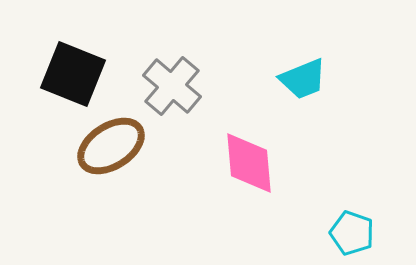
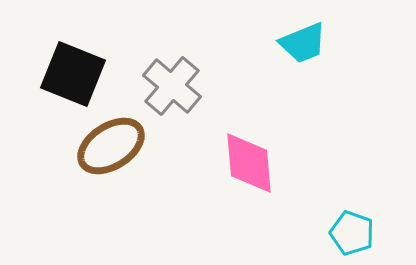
cyan trapezoid: moved 36 px up
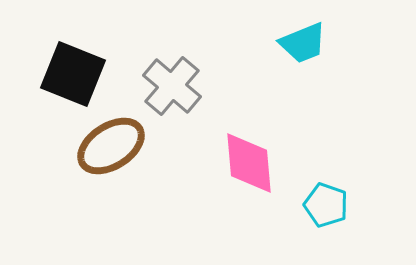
cyan pentagon: moved 26 px left, 28 px up
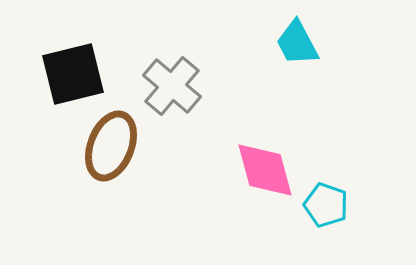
cyan trapezoid: moved 6 px left; rotated 84 degrees clockwise
black square: rotated 36 degrees counterclockwise
brown ellipse: rotated 36 degrees counterclockwise
pink diamond: moved 16 px right, 7 px down; rotated 10 degrees counterclockwise
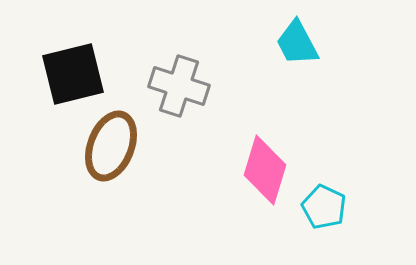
gray cross: moved 7 px right; rotated 22 degrees counterclockwise
pink diamond: rotated 32 degrees clockwise
cyan pentagon: moved 2 px left, 2 px down; rotated 6 degrees clockwise
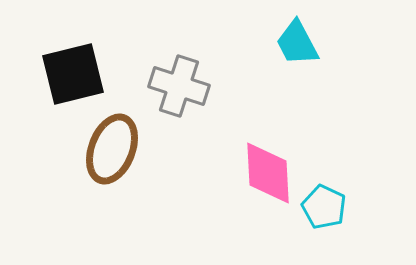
brown ellipse: moved 1 px right, 3 px down
pink diamond: moved 3 px right, 3 px down; rotated 20 degrees counterclockwise
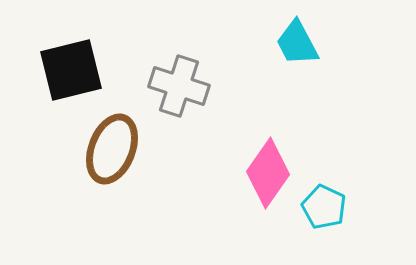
black square: moved 2 px left, 4 px up
pink diamond: rotated 38 degrees clockwise
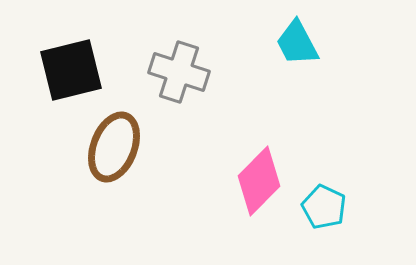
gray cross: moved 14 px up
brown ellipse: moved 2 px right, 2 px up
pink diamond: moved 9 px left, 8 px down; rotated 10 degrees clockwise
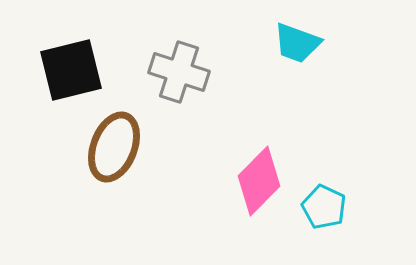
cyan trapezoid: rotated 42 degrees counterclockwise
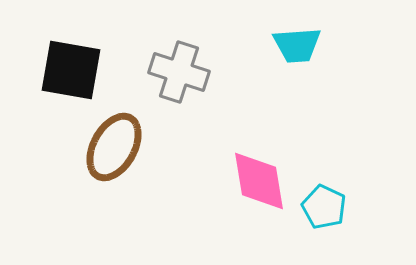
cyan trapezoid: moved 2 px down; rotated 24 degrees counterclockwise
black square: rotated 24 degrees clockwise
brown ellipse: rotated 8 degrees clockwise
pink diamond: rotated 54 degrees counterclockwise
